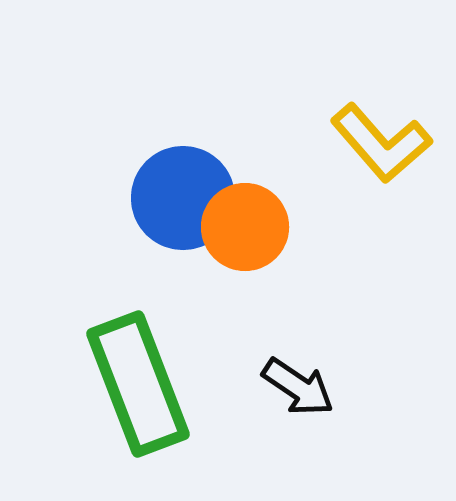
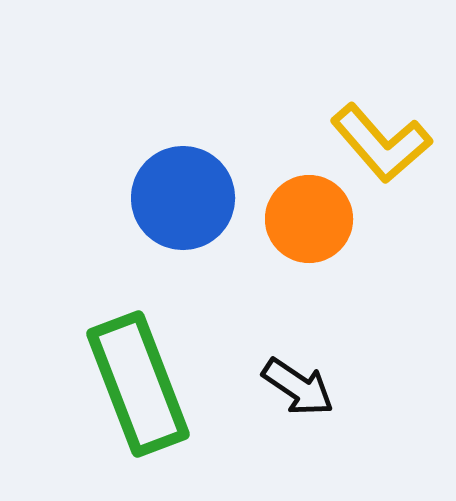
orange circle: moved 64 px right, 8 px up
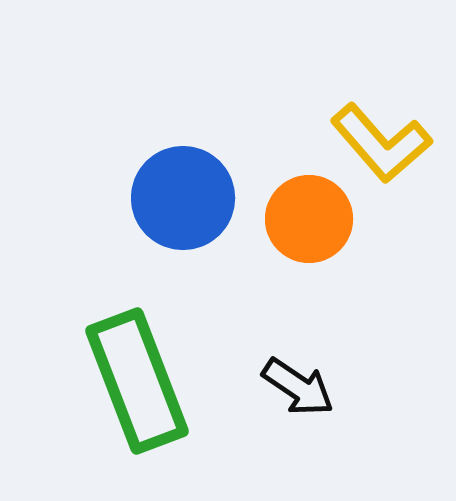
green rectangle: moved 1 px left, 3 px up
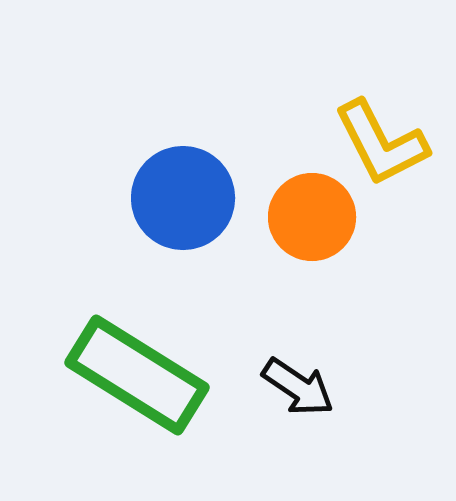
yellow L-shape: rotated 14 degrees clockwise
orange circle: moved 3 px right, 2 px up
green rectangle: moved 6 px up; rotated 37 degrees counterclockwise
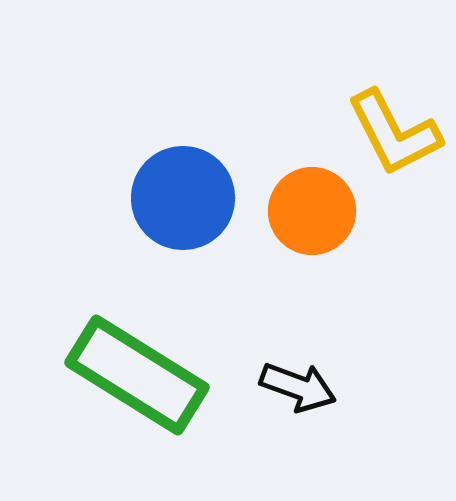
yellow L-shape: moved 13 px right, 10 px up
orange circle: moved 6 px up
black arrow: rotated 14 degrees counterclockwise
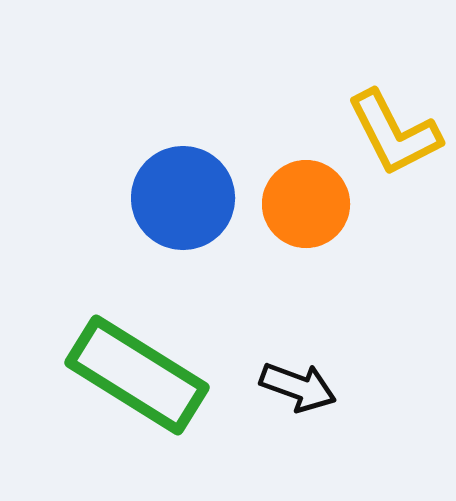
orange circle: moved 6 px left, 7 px up
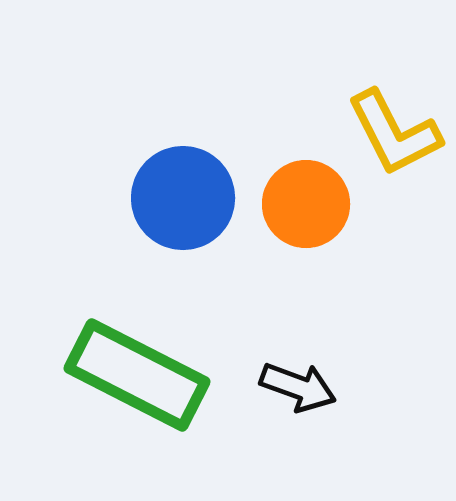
green rectangle: rotated 5 degrees counterclockwise
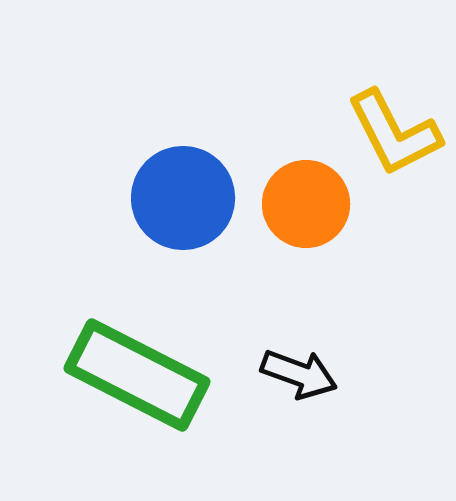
black arrow: moved 1 px right, 13 px up
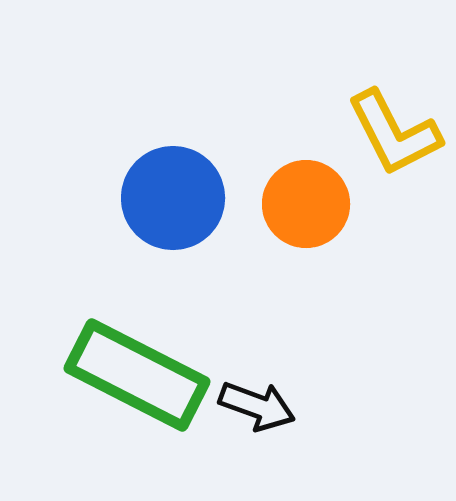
blue circle: moved 10 px left
black arrow: moved 42 px left, 32 px down
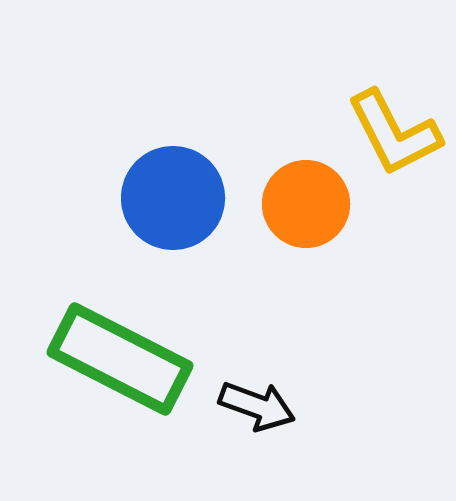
green rectangle: moved 17 px left, 16 px up
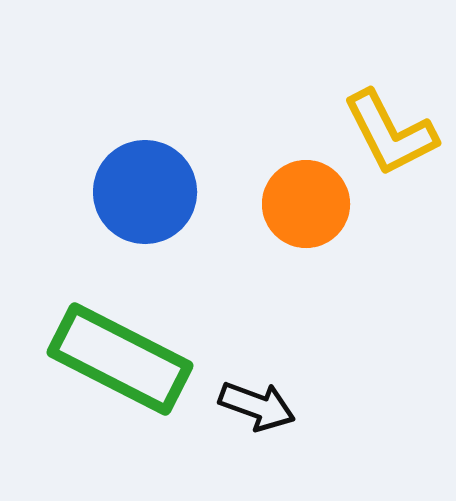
yellow L-shape: moved 4 px left
blue circle: moved 28 px left, 6 px up
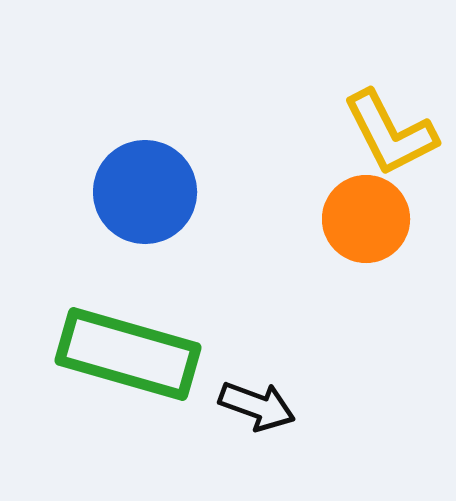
orange circle: moved 60 px right, 15 px down
green rectangle: moved 8 px right, 5 px up; rotated 11 degrees counterclockwise
